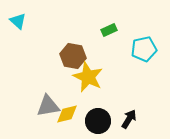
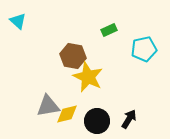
black circle: moved 1 px left
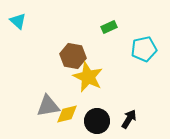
green rectangle: moved 3 px up
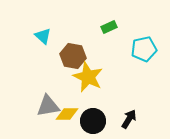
cyan triangle: moved 25 px right, 15 px down
yellow diamond: rotated 15 degrees clockwise
black circle: moved 4 px left
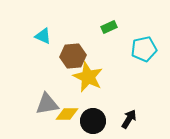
cyan triangle: rotated 18 degrees counterclockwise
brown hexagon: rotated 15 degrees counterclockwise
gray triangle: moved 1 px left, 2 px up
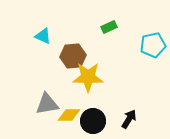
cyan pentagon: moved 9 px right, 4 px up
yellow star: rotated 24 degrees counterclockwise
yellow diamond: moved 2 px right, 1 px down
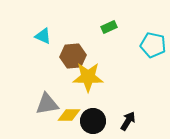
cyan pentagon: rotated 25 degrees clockwise
black arrow: moved 1 px left, 2 px down
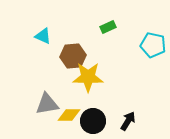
green rectangle: moved 1 px left
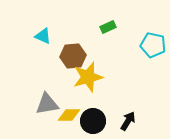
yellow star: rotated 16 degrees counterclockwise
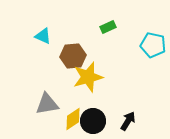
yellow diamond: moved 4 px right, 4 px down; rotated 35 degrees counterclockwise
